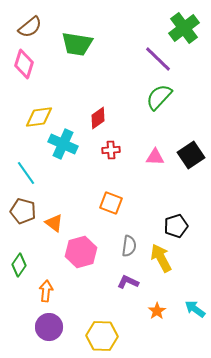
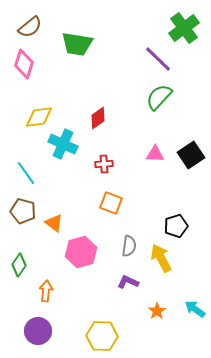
red cross: moved 7 px left, 14 px down
pink triangle: moved 3 px up
purple circle: moved 11 px left, 4 px down
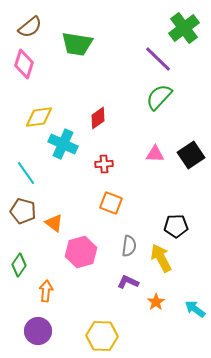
black pentagon: rotated 15 degrees clockwise
orange star: moved 1 px left, 9 px up
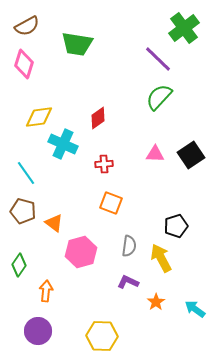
brown semicircle: moved 3 px left, 1 px up; rotated 10 degrees clockwise
black pentagon: rotated 15 degrees counterclockwise
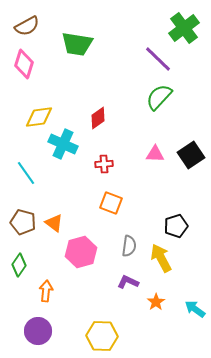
brown pentagon: moved 11 px down
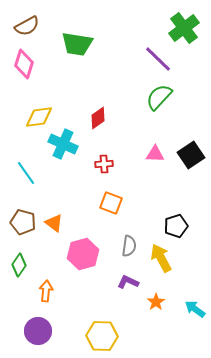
pink hexagon: moved 2 px right, 2 px down
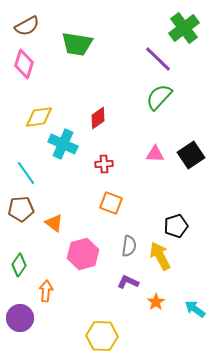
brown pentagon: moved 2 px left, 13 px up; rotated 20 degrees counterclockwise
yellow arrow: moved 1 px left, 2 px up
purple circle: moved 18 px left, 13 px up
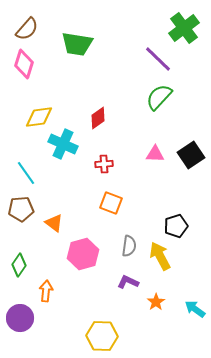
brown semicircle: moved 3 px down; rotated 20 degrees counterclockwise
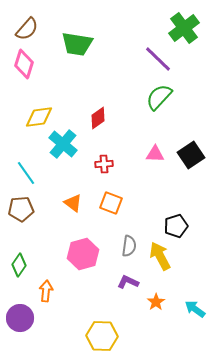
cyan cross: rotated 16 degrees clockwise
orange triangle: moved 19 px right, 20 px up
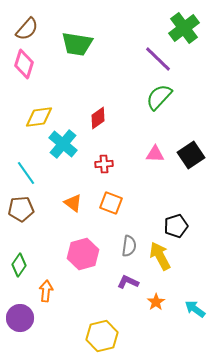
yellow hexagon: rotated 16 degrees counterclockwise
